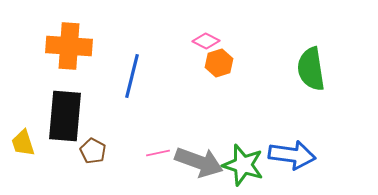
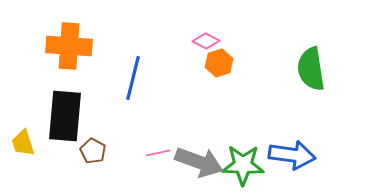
blue line: moved 1 px right, 2 px down
green star: rotated 15 degrees counterclockwise
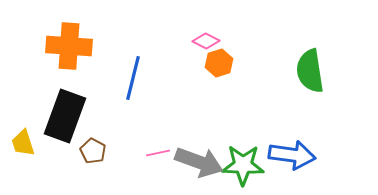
green semicircle: moved 1 px left, 2 px down
black rectangle: rotated 15 degrees clockwise
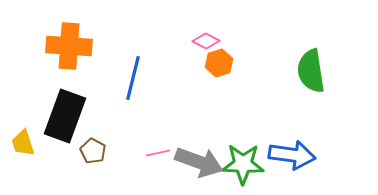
green semicircle: moved 1 px right
green star: moved 1 px up
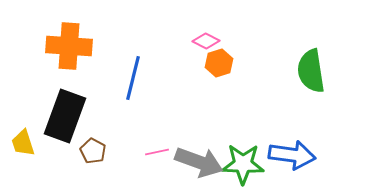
pink line: moved 1 px left, 1 px up
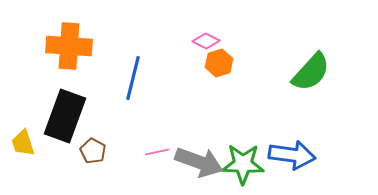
green semicircle: moved 1 px down; rotated 129 degrees counterclockwise
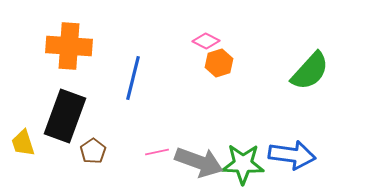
green semicircle: moved 1 px left, 1 px up
brown pentagon: rotated 10 degrees clockwise
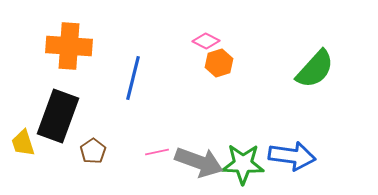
green semicircle: moved 5 px right, 2 px up
black rectangle: moved 7 px left
blue arrow: moved 1 px down
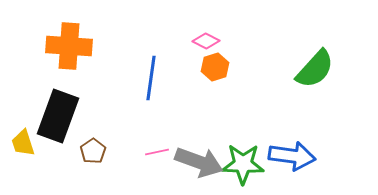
orange hexagon: moved 4 px left, 4 px down
blue line: moved 18 px right; rotated 6 degrees counterclockwise
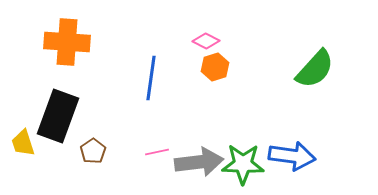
orange cross: moved 2 px left, 4 px up
gray arrow: rotated 27 degrees counterclockwise
